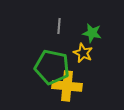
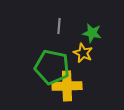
yellow cross: rotated 8 degrees counterclockwise
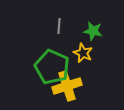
green star: moved 1 px right, 2 px up
green pentagon: rotated 12 degrees clockwise
yellow cross: rotated 16 degrees counterclockwise
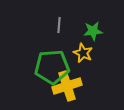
gray line: moved 1 px up
green star: rotated 18 degrees counterclockwise
green pentagon: rotated 28 degrees counterclockwise
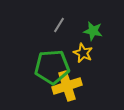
gray line: rotated 28 degrees clockwise
green star: rotated 18 degrees clockwise
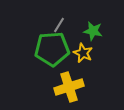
green pentagon: moved 18 px up
yellow cross: moved 2 px right, 1 px down
